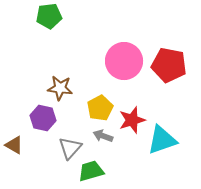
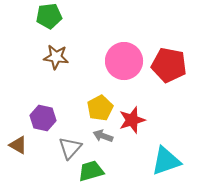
brown star: moved 4 px left, 31 px up
cyan triangle: moved 4 px right, 21 px down
brown triangle: moved 4 px right
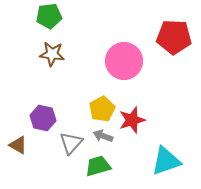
brown star: moved 4 px left, 3 px up
red pentagon: moved 5 px right, 28 px up; rotated 8 degrees counterclockwise
yellow pentagon: moved 2 px right, 1 px down
gray triangle: moved 1 px right, 5 px up
green trapezoid: moved 7 px right, 5 px up
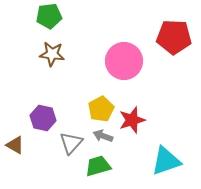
yellow pentagon: moved 1 px left
brown triangle: moved 3 px left
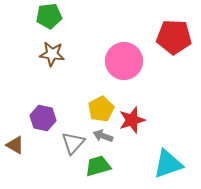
gray triangle: moved 2 px right
cyan triangle: moved 2 px right, 3 px down
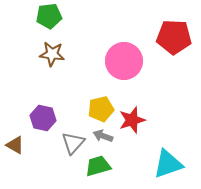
yellow pentagon: rotated 15 degrees clockwise
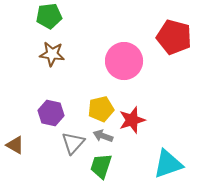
red pentagon: rotated 12 degrees clockwise
purple hexagon: moved 8 px right, 5 px up
green trapezoid: moved 3 px right; rotated 56 degrees counterclockwise
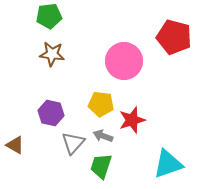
yellow pentagon: moved 5 px up; rotated 20 degrees clockwise
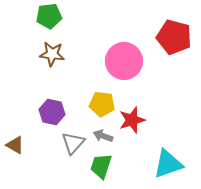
yellow pentagon: moved 1 px right
purple hexagon: moved 1 px right, 1 px up
